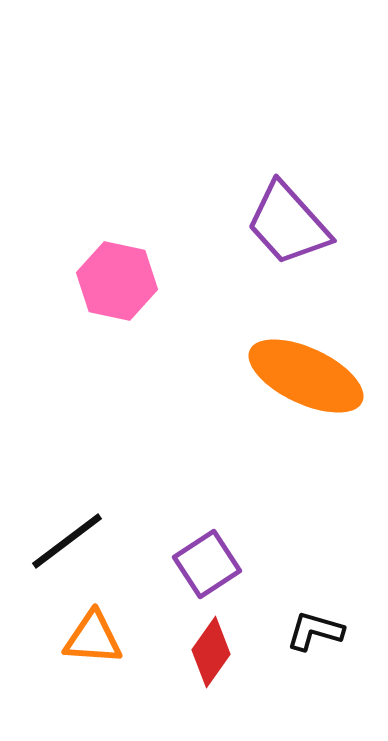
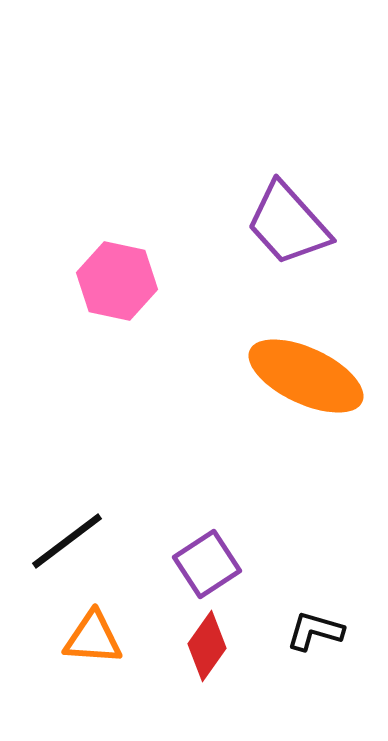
red diamond: moved 4 px left, 6 px up
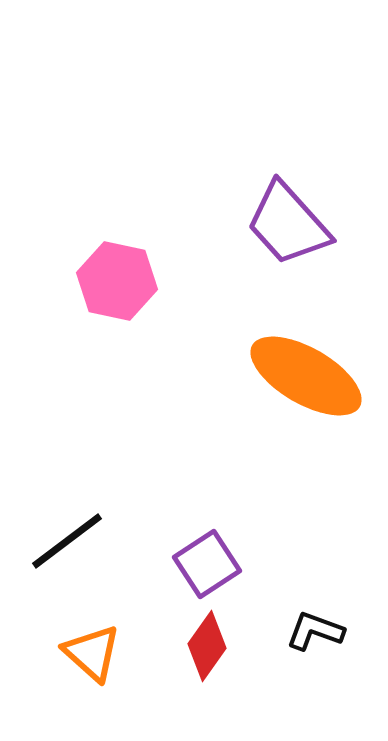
orange ellipse: rotated 5 degrees clockwise
black L-shape: rotated 4 degrees clockwise
orange triangle: moved 1 px left, 15 px down; rotated 38 degrees clockwise
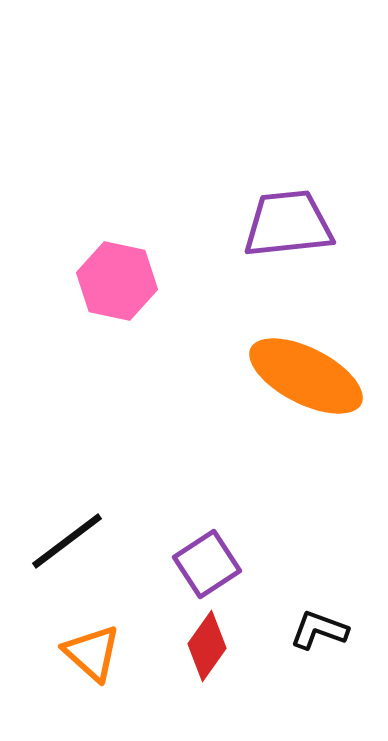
purple trapezoid: rotated 126 degrees clockwise
orange ellipse: rotated 3 degrees counterclockwise
black L-shape: moved 4 px right, 1 px up
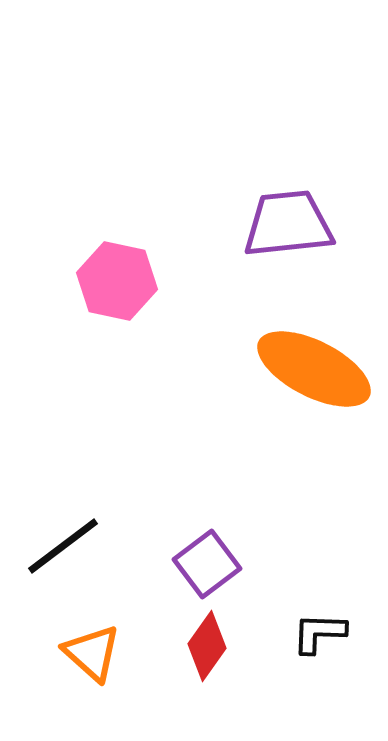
orange ellipse: moved 8 px right, 7 px up
black line: moved 4 px left, 5 px down
purple square: rotated 4 degrees counterclockwise
black L-shape: moved 3 px down; rotated 18 degrees counterclockwise
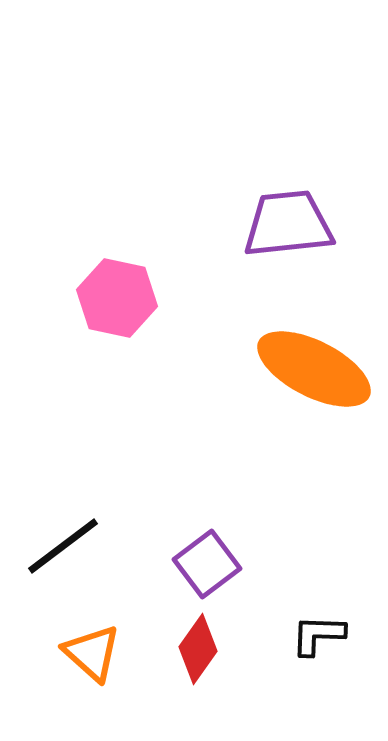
pink hexagon: moved 17 px down
black L-shape: moved 1 px left, 2 px down
red diamond: moved 9 px left, 3 px down
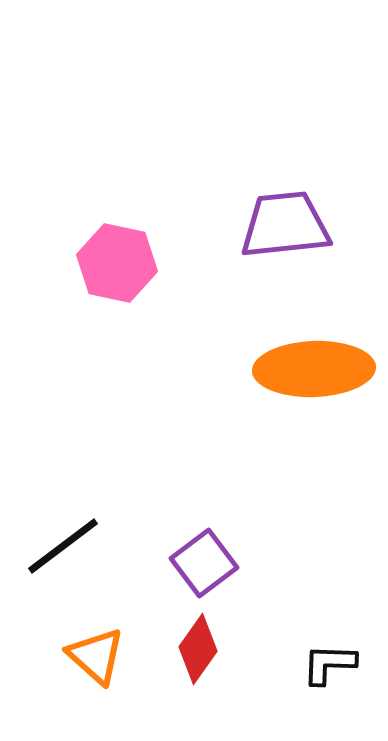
purple trapezoid: moved 3 px left, 1 px down
pink hexagon: moved 35 px up
orange ellipse: rotated 29 degrees counterclockwise
purple square: moved 3 px left, 1 px up
black L-shape: moved 11 px right, 29 px down
orange triangle: moved 4 px right, 3 px down
